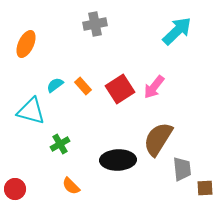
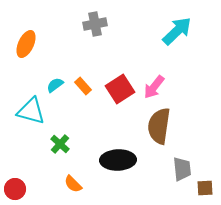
brown semicircle: moved 1 px right, 13 px up; rotated 24 degrees counterclockwise
green cross: rotated 18 degrees counterclockwise
orange semicircle: moved 2 px right, 2 px up
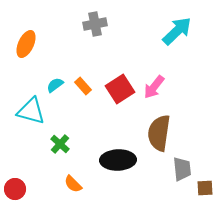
brown semicircle: moved 7 px down
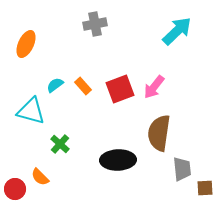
red square: rotated 12 degrees clockwise
orange semicircle: moved 33 px left, 7 px up
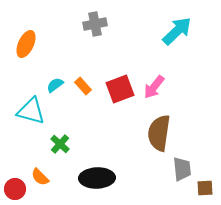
black ellipse: moved 21 px left, 18 px down
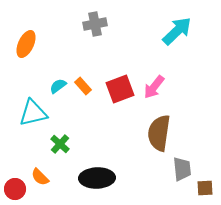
cyan semicircle: moved 3 px right, 1 px down
cyan triangle: moved 2 px right, 2 px down; rotated 28 degrees counterclockwise
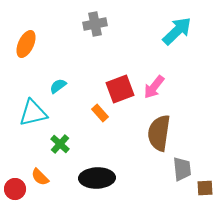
orange rectangle: moved 17 px right, 27 px down
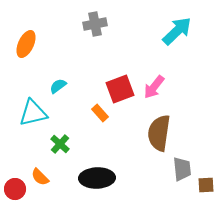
brown square: moved 1 px right, 3 px up
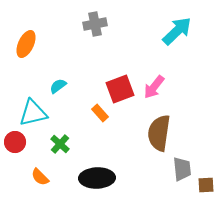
red circle: moved 47 px up
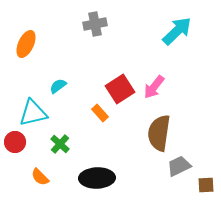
red square: rotated 12 degrees counterclockwise
gray trapezoid: moved 3 px left, 3 px up; rotated 110 degrees counterclockwise
